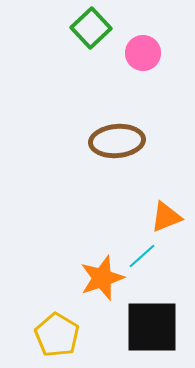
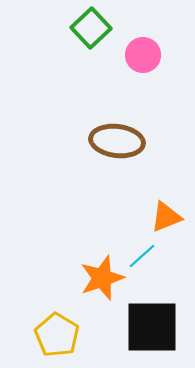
pink circle: moved 2 px down
brown ellipse: rotated 12 degrees clockwise
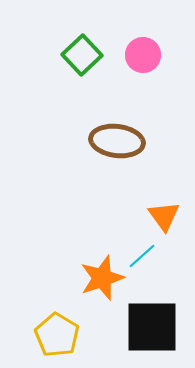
green square: moved 9 px left, 27 px down
orange triangle: moved 2 px left, 1 px up; rotated 44 degrees counterclockwise
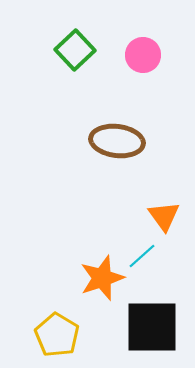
green square: moved 7 px left, 5 px up
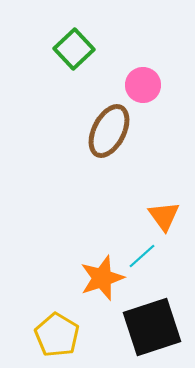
green square: moved 1 px left, 1 px up
pink circle: moved 30 px down
brown ellipse: moved 8 px left, 10 px up; rotated 70 degrees counterclockwise
black square: rotated 18 degrees counterclockwise
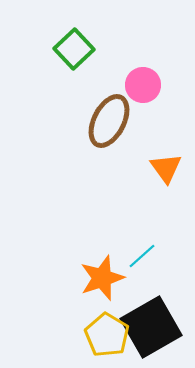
brown ellipse: moved 10 px up
orange triangle: moved 2 px right, 48 px up
black square: moved 1 px left; rotated 12 degrees counterclockwise
yellow pentagon: moved 50 px right
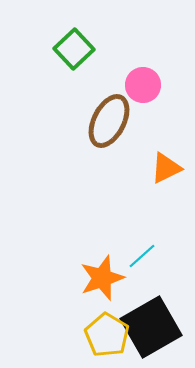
orange triangle: rotated 40 degrees clockwise
